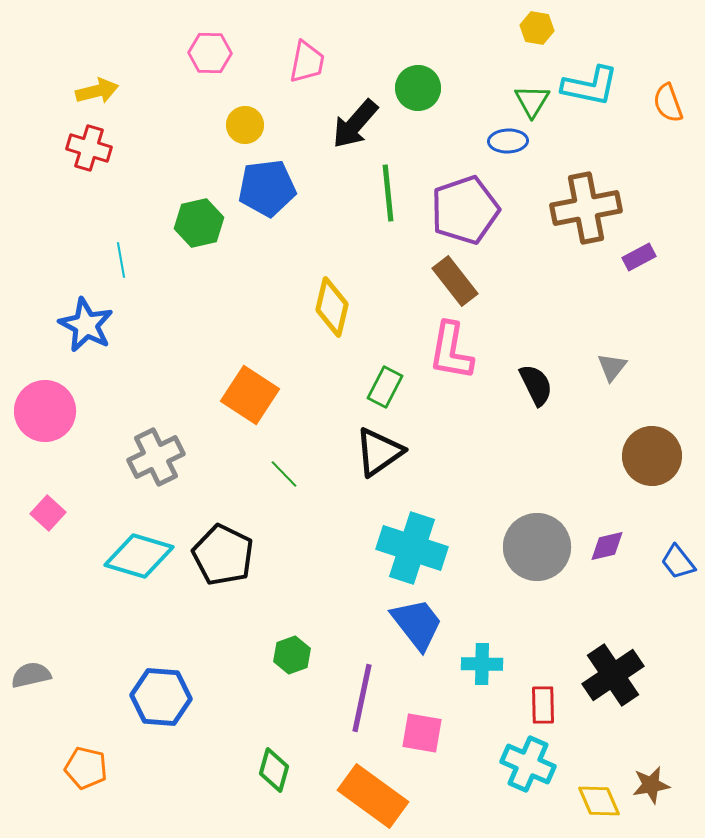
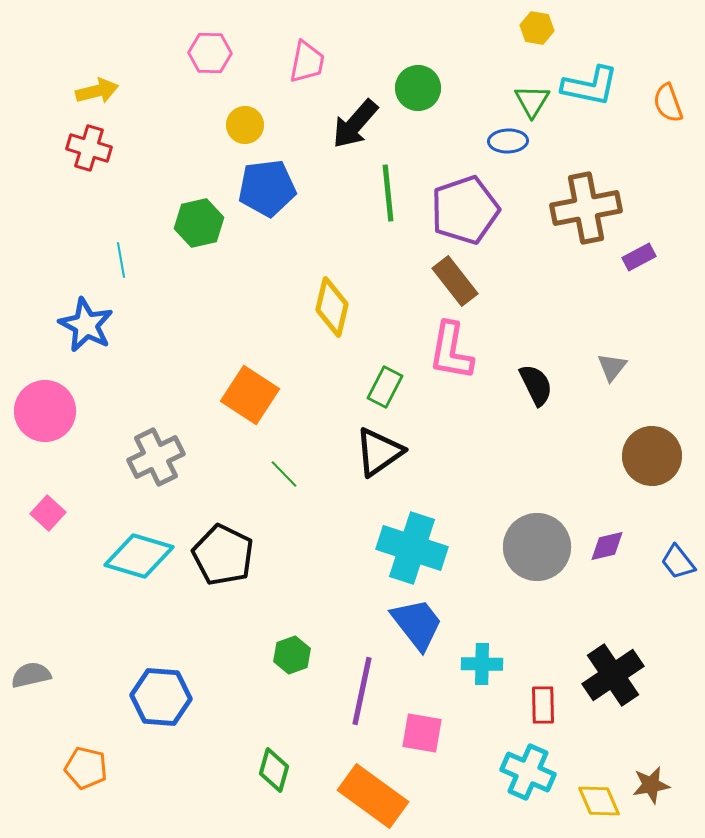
purple line at (362, 698): moved 7 px up
cyan cross at (528, 764): moved 8 px down
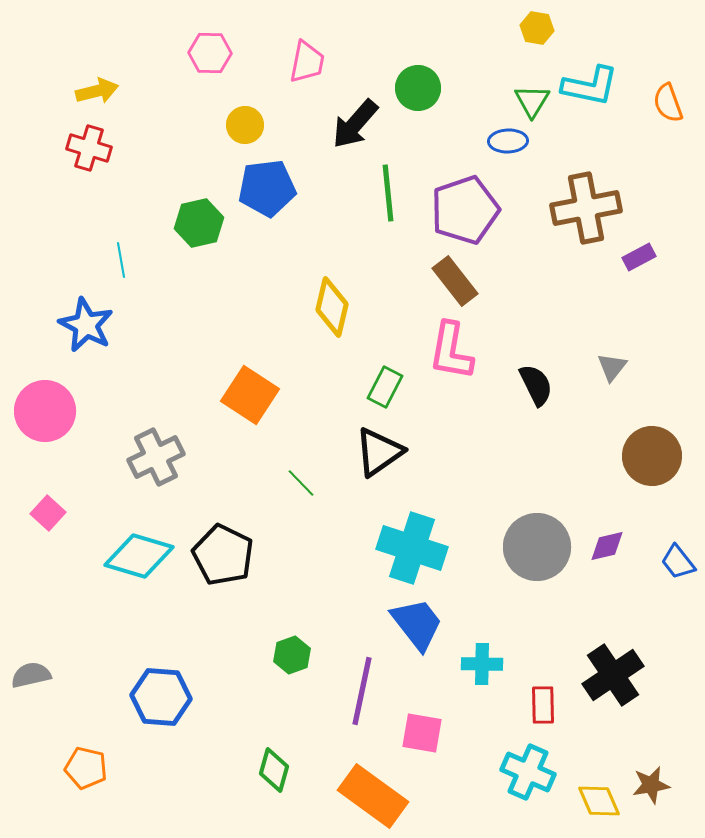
green line at (284, 474): moved 17 px right, 9 px down
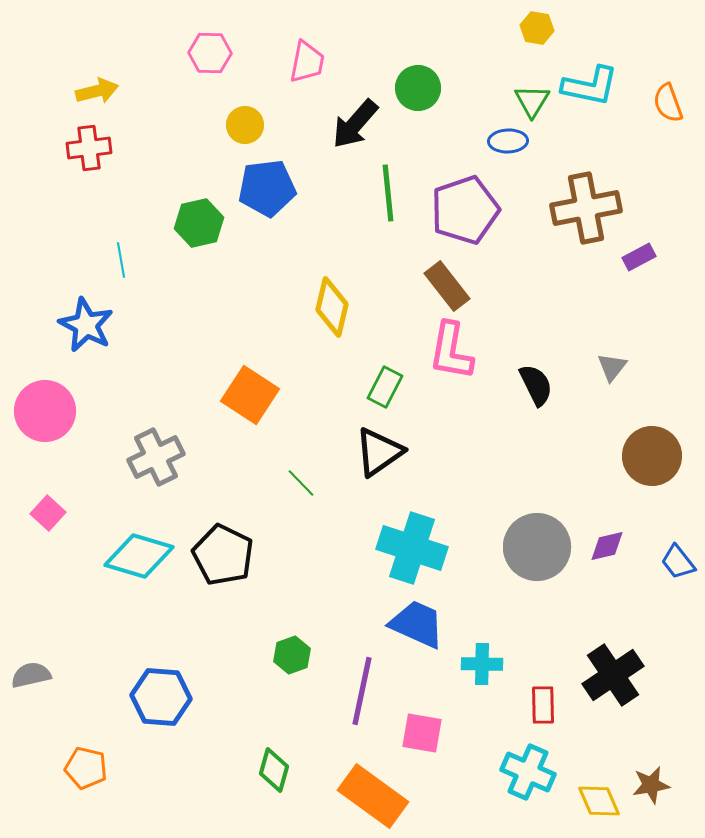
red cross at (89, 148): rotated 24 degrees counterclockwise
brown rectangle at (455, 281): moved 8 px left, 5 px down
blue trapezoid at (417, 624): rotated 28 degrees counterclockwise
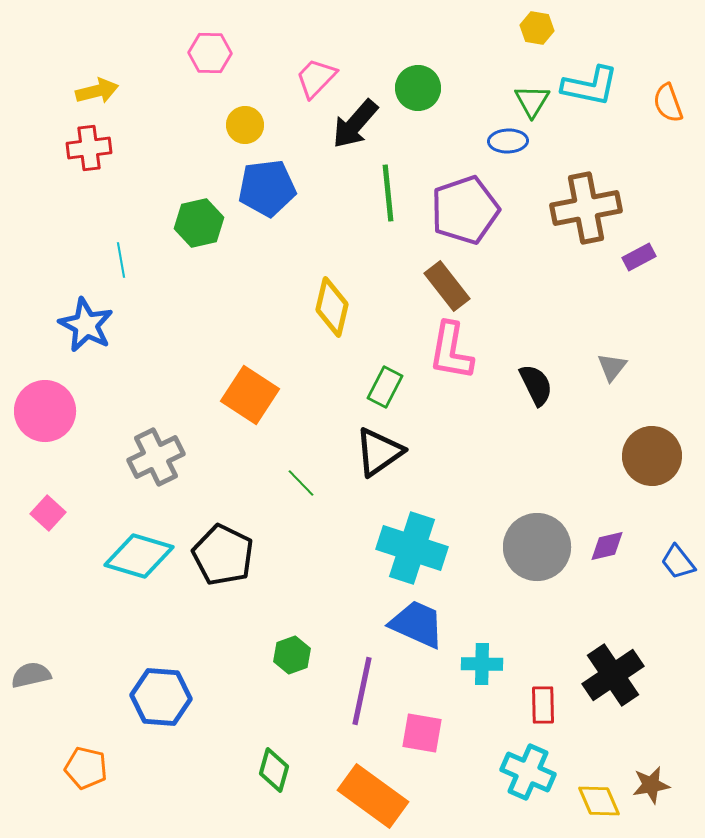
pink trapezoid at (307, 62): moved 9 px right, 16 px down; rotated 147 degrees counterclockwise
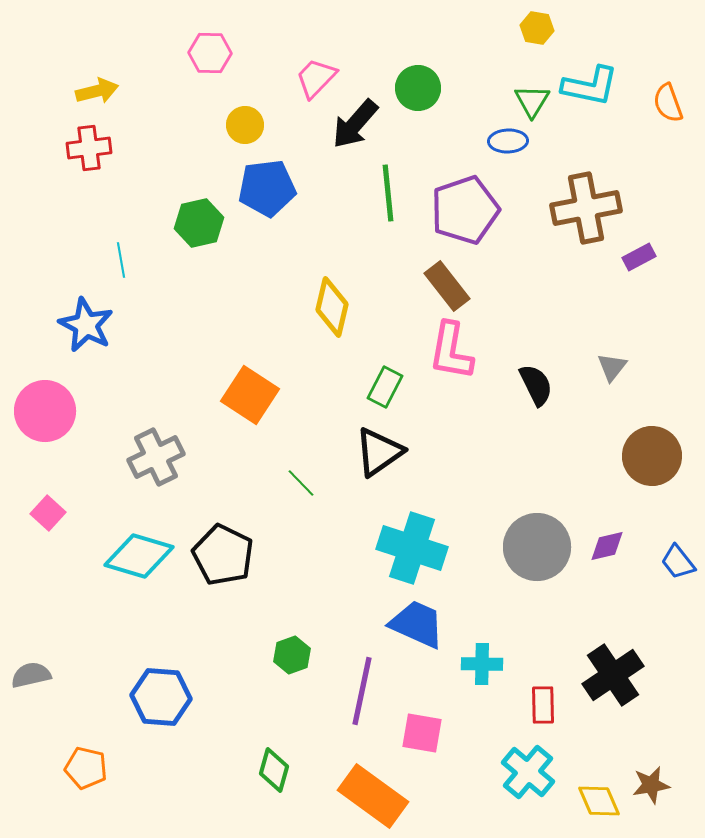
cyan cross at (528, 772): rotated 16 degrees clockwise
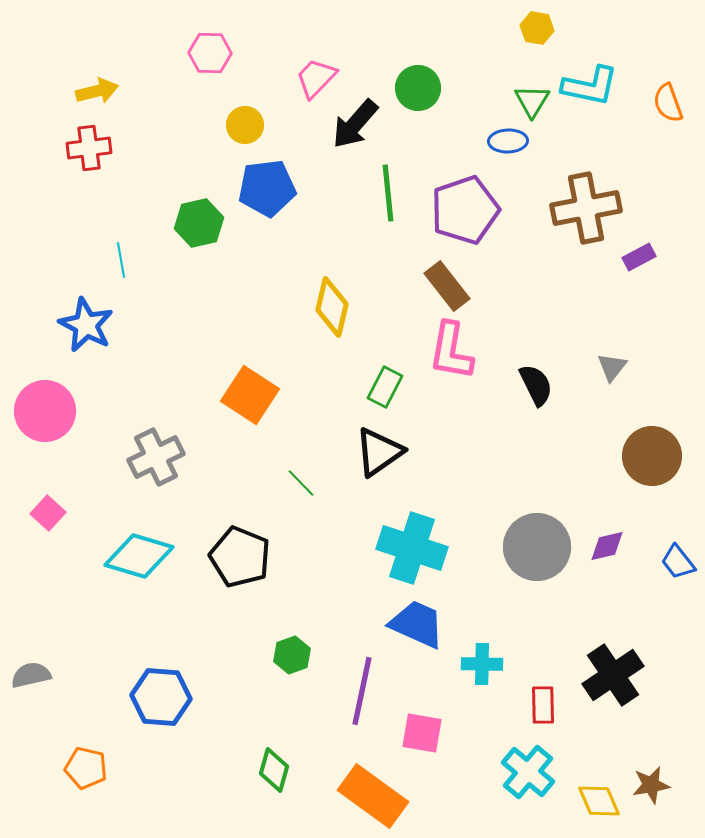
black pentagon at (223, 555): moved 17 px right, 2 px down; rotated 4 degrees counterclockwise
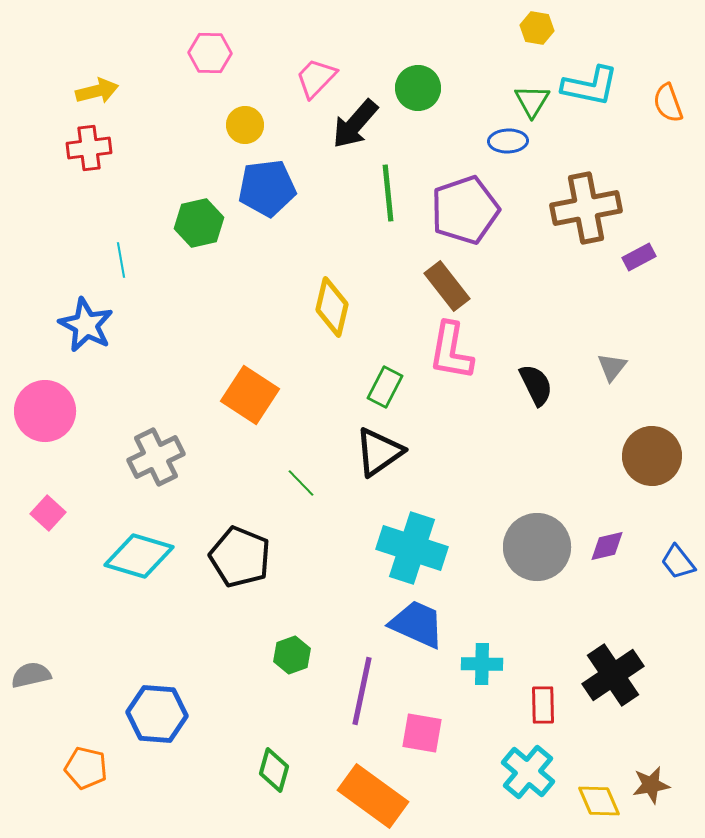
blue hexagon at (161, 697): moved 4 px left, 17 px down
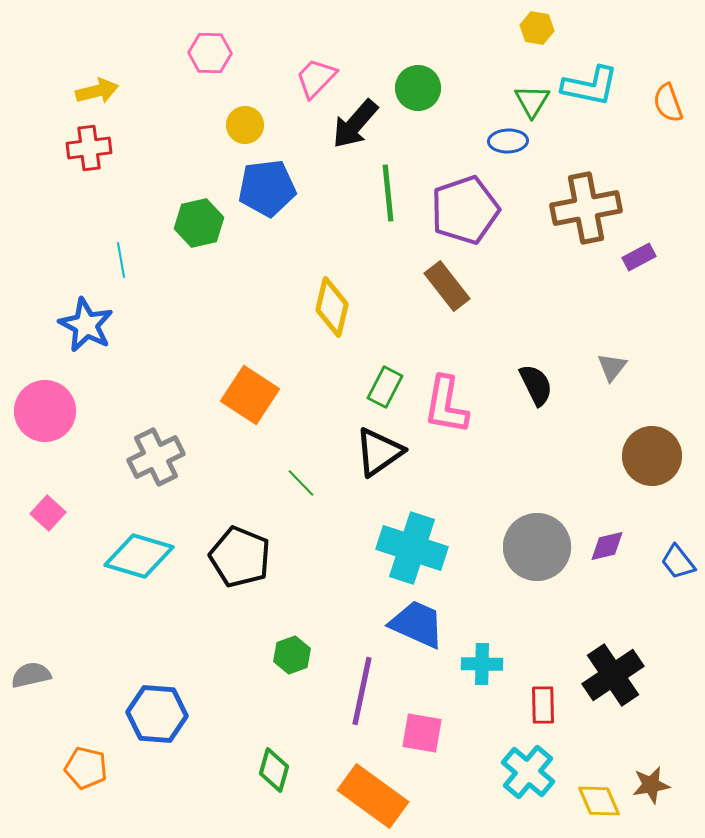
pink L-shape at (451, 351): moved 5 px left, 54 px down
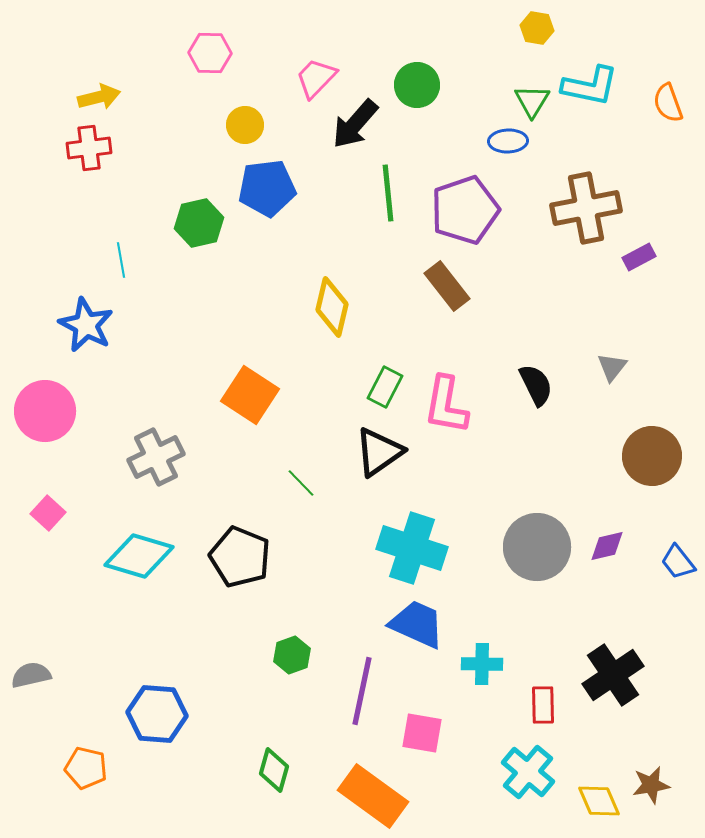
green circle at (418, 88): moved 1 px left, 3 px up
yellow arrow at (97, 91): moved 2 px right, 6 px down
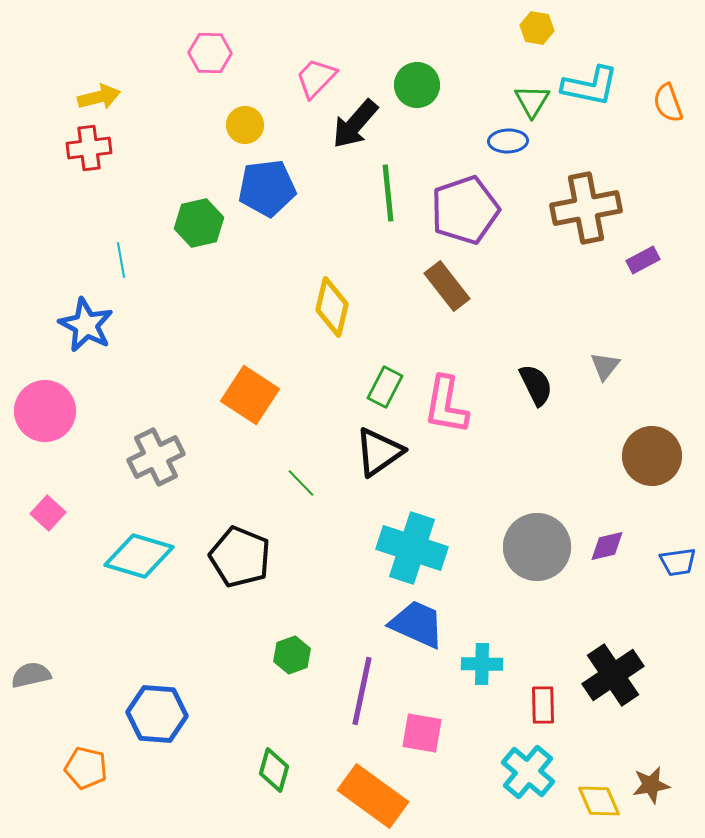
purple rectangle at (639, 257): moved 4 px right, 3 px down
gray triangle at (612, 367): moved 7 px left, 1 px up
blue trapezoid at (678, 562): rotated 60 degrees counterclockwise
